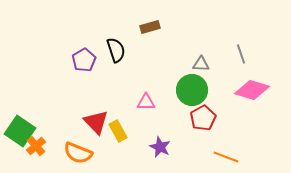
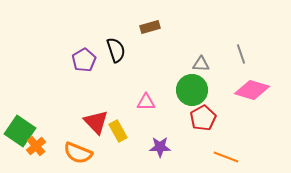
purple star: rotated 25 degrees counterclockwise
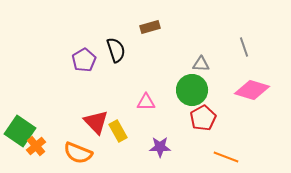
gray line: moved 3 px right, 7 px up
